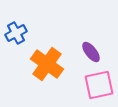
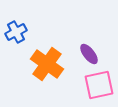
blue cross: moved 1 px up
purple ellipse: moved 2 px left, 2 px down
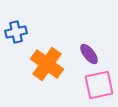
blue cross: rotated 15 degrees clockwise
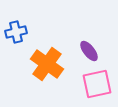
purple ellipse: moved 3 px up
pink square: moved 2 px left, 1 px up
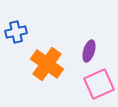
purple ellipse: rotated 55 degrees clockwise
pink square: moved 2 px right; rotated 12 degrees counterclockwise
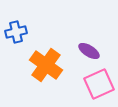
purple ellipse: rotated 75 degrees counterclockwise
orange cross: moved 1 px left, 1 px down
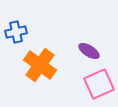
orange cross: moved 6 px left
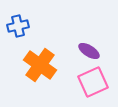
blue cross: moved 2 px right, 6 px up
pink square: moved 6 px left, 2 px up
